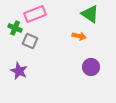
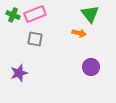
green triangle: rotated 18 degrees clockwise
green cross: moved 2 px left, 13 px up
orange arrow: moved 3 px up
gray square: moved 5 px right, 2 px up; rotated 14 degrees counterclockwise
purple star: moved 2 px down; rotated 30 degrees clockwise
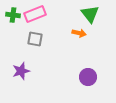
green cross: rotated 16 degrees counterclockwise
purple circle: moved 3 px left, 10 px down
purple star: moved 2 px right, 2 px up
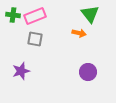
pink rectangle: moved 2 px down
purple circle: moved 5 px up
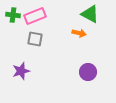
green triangle: rotated 24 degrees counterclockwise
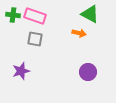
pink rectangle: rotated 40 degrees clockwise
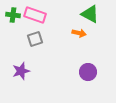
pink rectangle: moved 1 px up
gray square: rotated 28 degrees counterclockwise
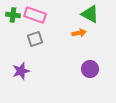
orange arrow: rotated 24 degrees counterclockwise
purple circle: moved 2 px right, 3 px up
